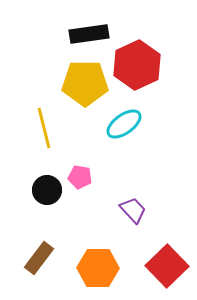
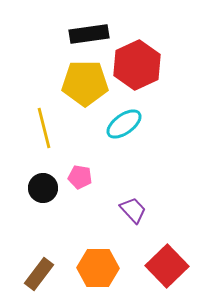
black circle: moved 4 px left, 2 px up
brown rectangle: moved 16 px down
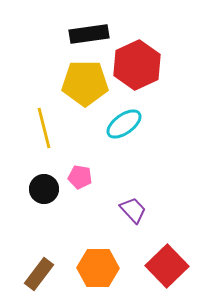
black circle: moved 1 px right, 1 px down
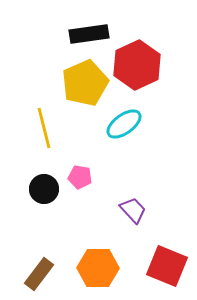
yellow pentagon: rotated 24 degrees counterclockwise
red square: rotated 24 degrees counterclockwise
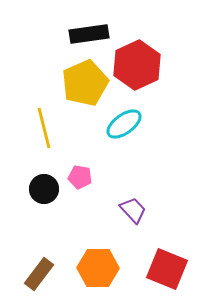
red square: moved 3 px down
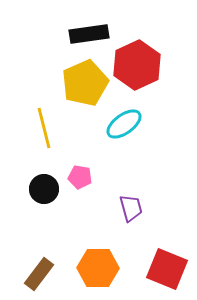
purple trapezoid: moved 2 px left, 2 px up; rotated 28 degrees clockwise
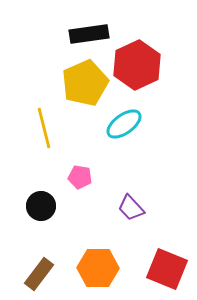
black circle: moved 3 px left, 17 px down
purple trapezoid: rotated 152 degrees clockwise
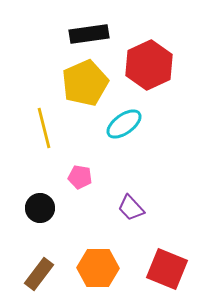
red hexagon: moved 12 px right
black circle: moved 1 px left, 2 px down
